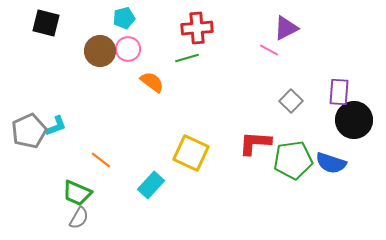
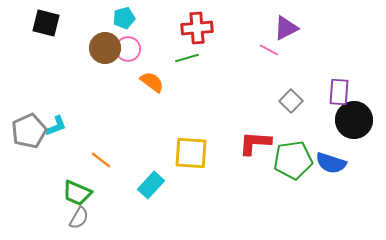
brown circle: moved 5 px right, 3 px up
yellow square: rotated 21 degrees counterclockwise
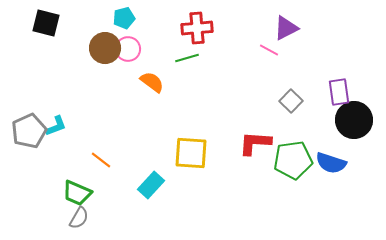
purple rectangle: rotated 12 degrees counterclockwise
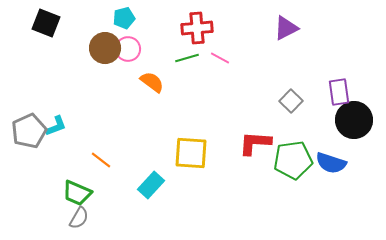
black square: rotated 8 degrees clockwise
pink line: moved 49 px left, 8 px down
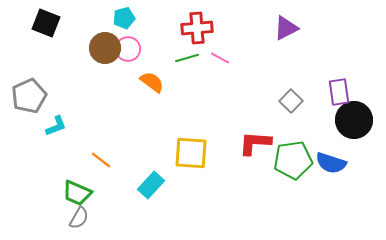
gray pentagon: moved 35 px up
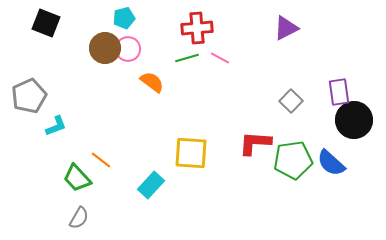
blue semicircle: rotated 24 degrees clockwise
green trapezoid: moved 15 px up; rotated 24 degrees clockwise
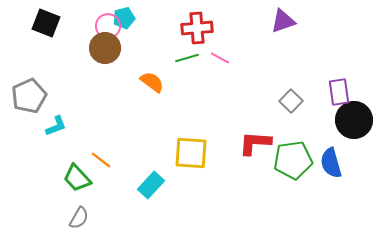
purple triangle: moved 3 px left, 7 px up; rotated 8 degrees clockwise
pink circle: moved 20 px left, 23 px up
blue semicircle: rotated 32 degrees clockwise
